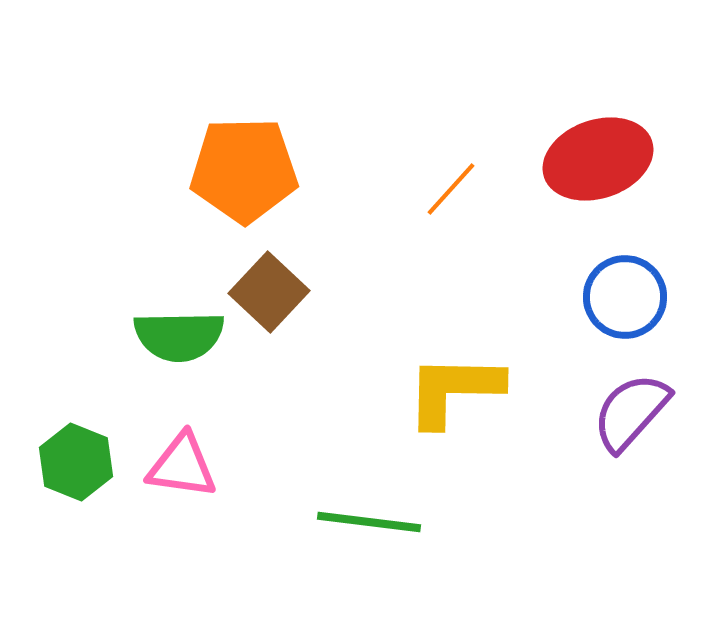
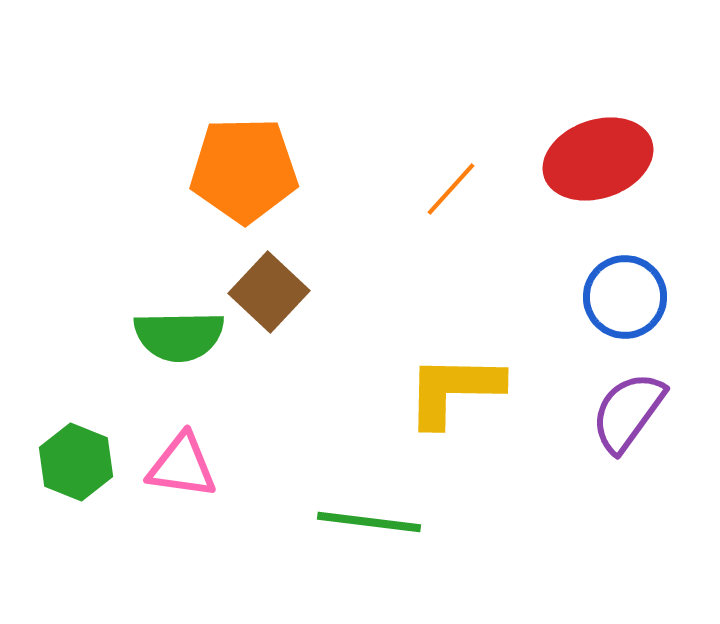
purple semicircle: moved 3 px left; rotated 6 degrees counterclockwise
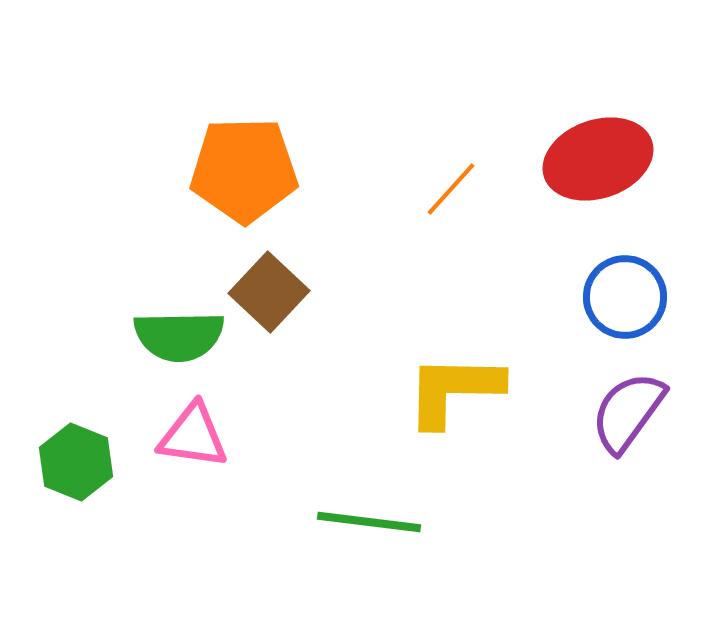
pink triangle: moved 11 px right, 30 px up
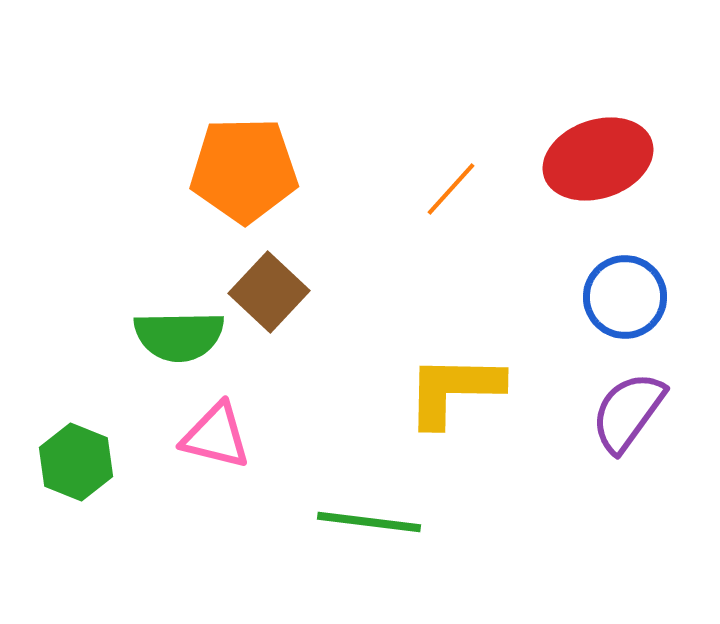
pink triangle: moved 23 px right; rotated 6 degrees clockwise
